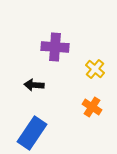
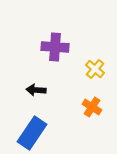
black arrow: moved 2 px right, 5 px down
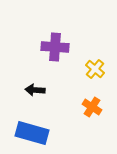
black arrow: moved 1 px left
blue rectangle: rotated 72 degrees clockwise
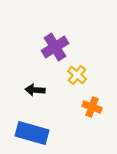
purple cross: rotated 36 degrees counterclockwise
yellow cross: moved 18 px left, 6 px down
orange cross: rotated 12 degrees counterclockwise
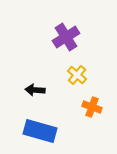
purple cross: moved 11 px right, 10 px up
blue rectangle: moved 8 px right, 2 px up
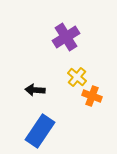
yellow cross: moved 2 px down
orange cross: moved 11 px up
blue rectangle: rotated 72 degrees counterclockwise
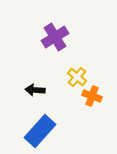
purple cross: moved 11 px left
blue rectangle: rotated 8 degrees clockwise
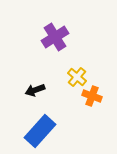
black arrow: rotated 24 degrees counterclockwise
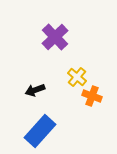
purple cross: rotated 12 degrees counterclockwise
